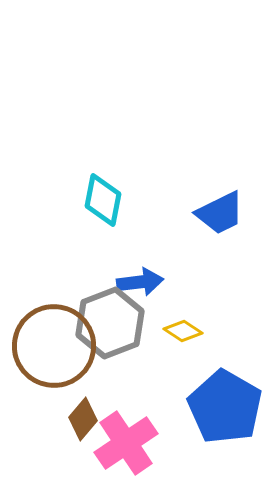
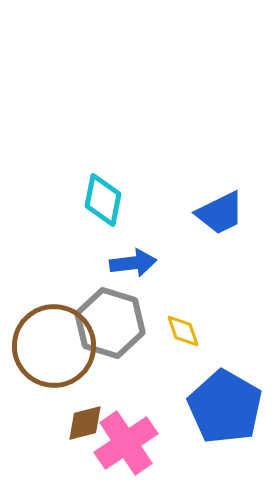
blue arrow: moved 7 px left, 19 px up
gray hexagon: rotated 22 degrees counterclockwise
yellow diamond: rotated 39 degrees clockwise
brown diamond: moved 2 px right, 4 px down; rotated 36 degrees clockwise
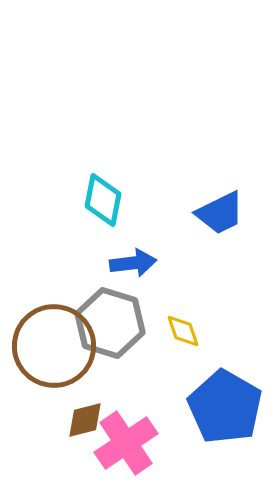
brown diamond: moved 3 px up
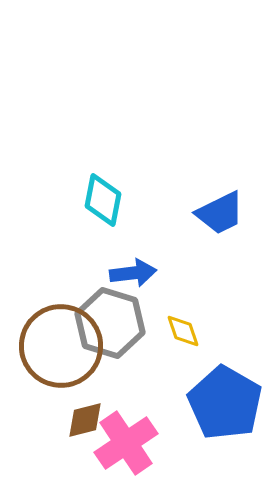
blue arrow: moved 10 px down
brown circle: moved 7 px right
blue pentagon: moved 4 px up
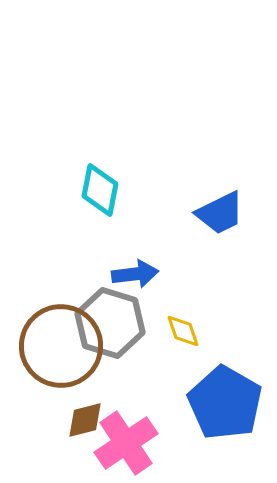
cyan diamond: moved 3 px left, 10 px up
blue arrow: moved 2 px right, 1 px down
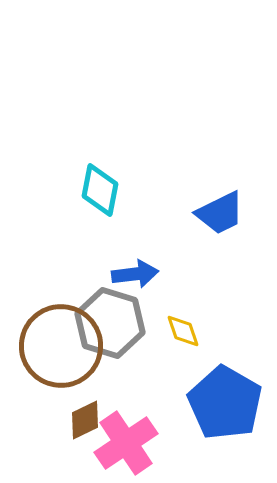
brown diamond: rotated 12 degrees counterclockwise
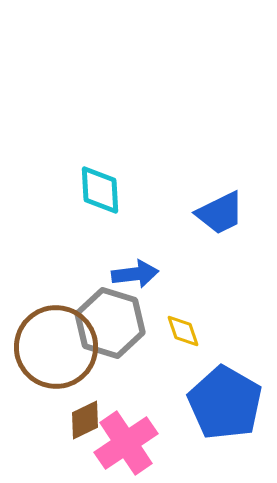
cyan diamond: rotated 14 degrees counterclockwise
brown circle: moved 5 px left, 1 px down
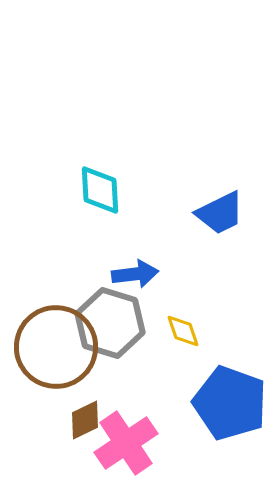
blue pentagon: moved 5 px right; rotated 10 degrees counterclockwise
